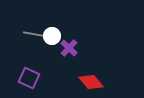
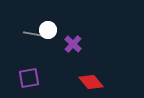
white circle: moved 4 px left, 6 px up
purple cross: moved 4 px right, 4 px up
purple square: rotated 35 degrees counterclockwise
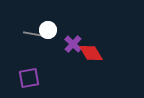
red diamond: moved 29 px up; rotated 10 degrees clockwise
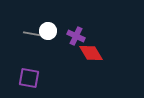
white circle: moved 1 px down
purple cross: moved 3 px right, 8 px up; rotated 18 degrees counterclockwise
purple square: rotated 20 degrees clockwise
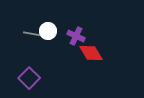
purple square: rotated 35 degrees clockwise
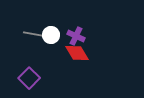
white circle: moved 3 px right, 4 px down
red diamond: moved 14 px left
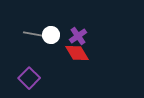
purple cross: moved 2 px right; rotated 30 degrees clockwise
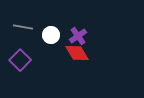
gray line: moved 10 px left, 7 px up
purple square: moved 9 px left, 18 px up
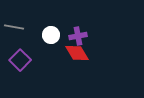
gray line: moved 9 px left
purple cross: rotated 24 degrees clockwise
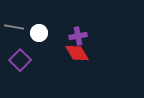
white circle: moved 12 px left, 2 px up
